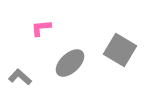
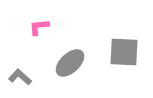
pink L-shape: moved 2 px left, 1 px up
gray square: moved 4 px right, 2 px down; rotated 28 degrees counterclockwise
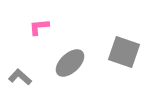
gray square: rotated 16 degrees clockwise
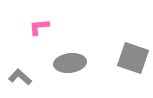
gray square: moved 9 px right, 6 px down
gray ellipse: rotated 36 degrees clockwise
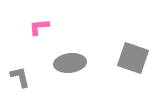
gray L-shape: rotated 35 degrees clockwise
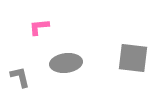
gray square: rotated 12 degrees counterclockwise
gray ellipse: moved 4 px left
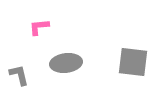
gray square: moved 4 px down
gray L-shape: moved 1 px left, 2 px up
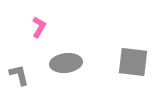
pink L-shape: rotated 125 degrees clockwise
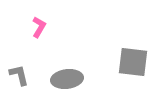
gray ellipse: moved 1 px right, 16 px down
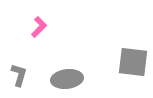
pink L-shape: rotated 15 degrees clockwise
gray L-shape: rotated 30 degrees clockwise
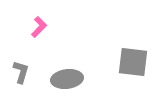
gray L-shape: moved 2 px right, 3 px up
